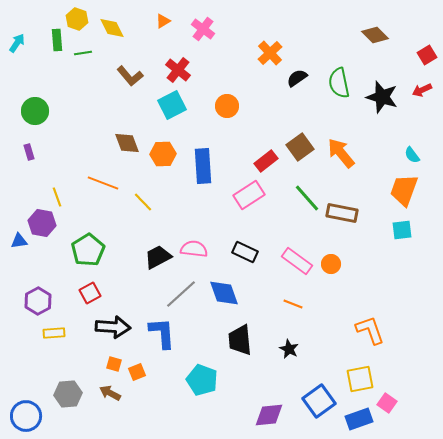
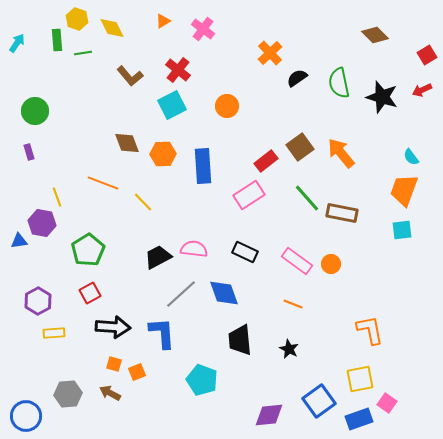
cyan semicircle at (412, 155): moved 1 px left, 2 px down
orange L-shape at (370, 330): rotated 8 degrees clockwise
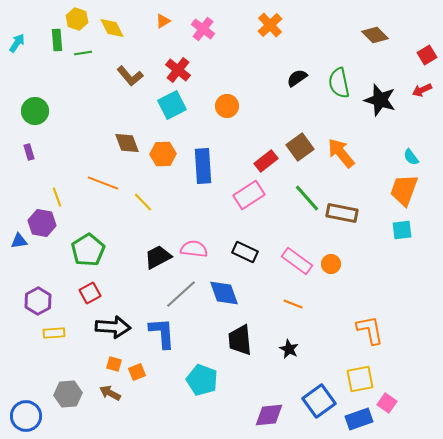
orange cross at (270, 53): moved 28 px up
black star at (382, 97): moved 2 px left, 3 px down
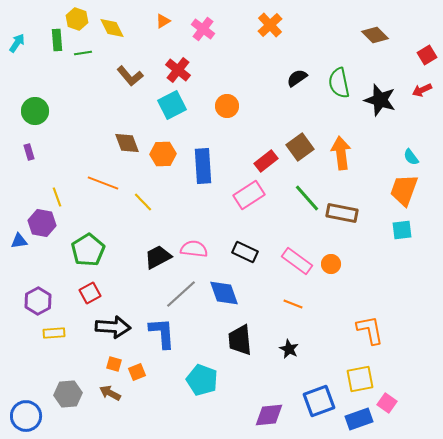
orange arrow at (341, 153): rotated 32 degrees clockwise
blue square at (319, 401): rotated 16 degrees clockwise
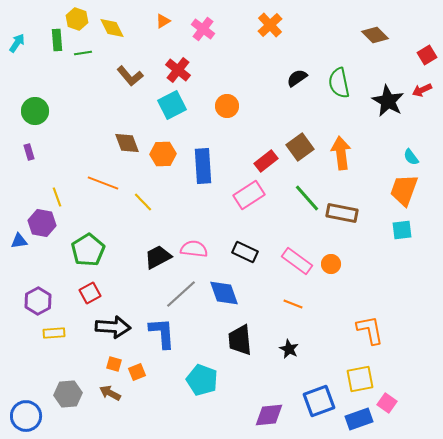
black star at (380, 100): moved 8 px right, 1 px down; rotated 12 degrees clockwise
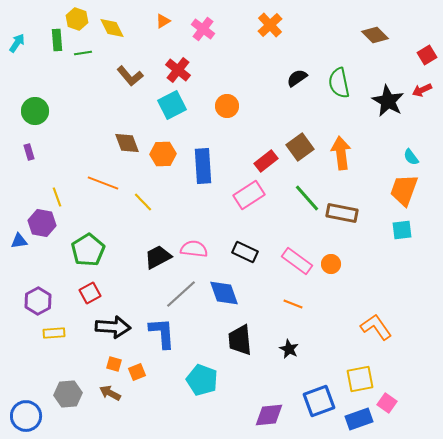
orange L-shape at (370, 330): moved 6 px right, 3 px up; rotated 24 degrees counterclockwise
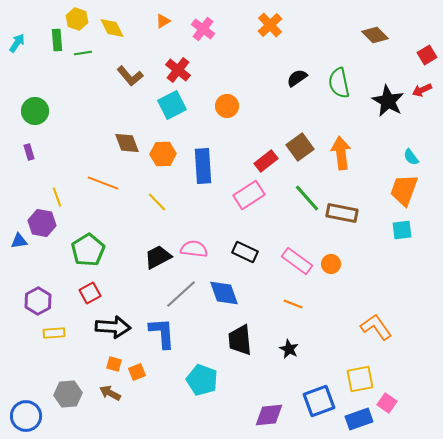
yellow line at (143, 202): moved 14 px right
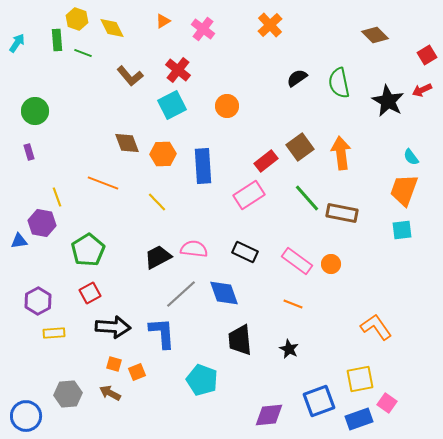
green line at (83, 53): rotated 30 degrees clockwise
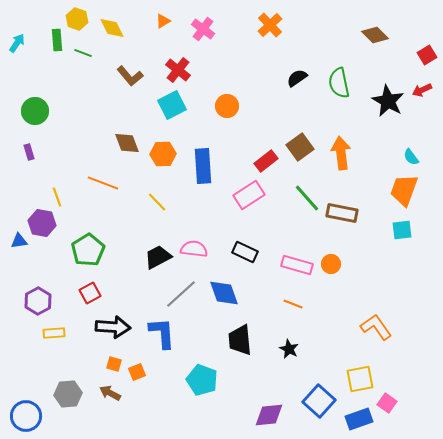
pink rectangle at (297, 261): moved 4 px down; rotated 20 degrees counterclockwise
blue square at (319, 401): rotated 28 degrees counterclockwise
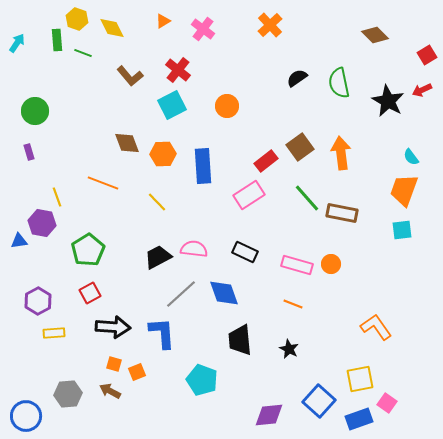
brown arrow at (110, 393): moved 2 px up
